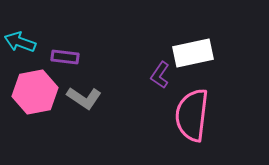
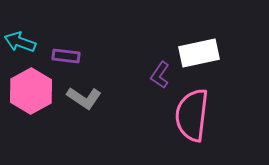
white rectangle: moved 6 px right
purple rectangle: moved 1 px right, 1 px up
pink hexagon: moved 4 px left, 1 px up; rotated 18 degrees counterclockwise
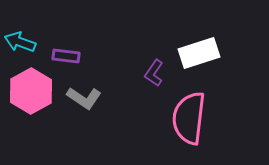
white rectangle: rotated 6 degrees counterclockwise
purple L-shape: moved 6 px left, 2 px up
pink semicircle: moved 3 px left, 3 px down
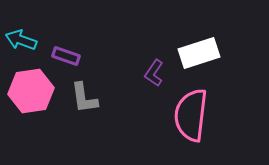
cyan arrow: moved 1 px right, 2 px up
purple rectangle: rotated 12 degrees clockwise
pink hexagon: rotated 21 degrees clockwise
gray L-shape: rotated 48 degrees clockwise
pink semicircle: moved 2 px right, 3 px up
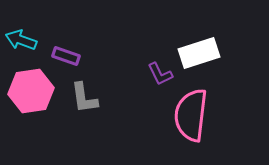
purple L-shape: moved 6 px right, 1 px down; rotated 60 degrees counterclockwise
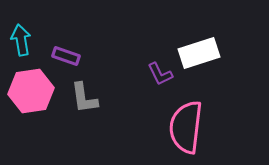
cyan arrow: rotated 60 degrees clockwise
pink semicircle: moved 5 px left, 12 px down
